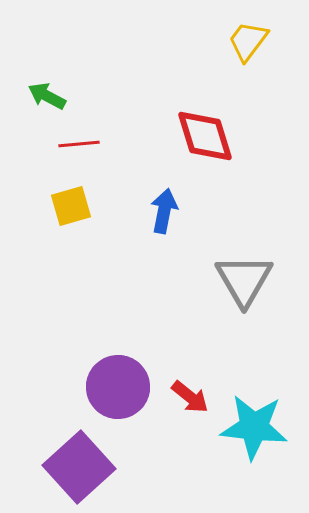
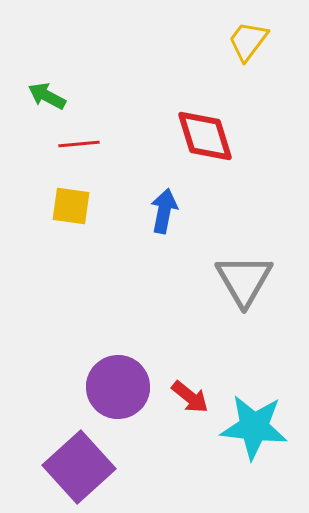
yellow square: rotated 24 degrees clockwise
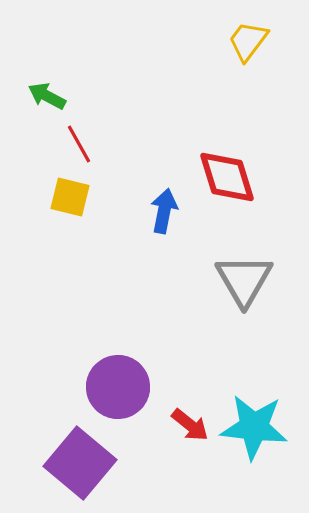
red diamond: moved 22 px right, 41 px down
red line: rotated 66 degrees clockwise
yellow square: moved 1 px left, 9 px up; rotated 6 degrees clockwise
red arrow: moved 28 px down
purple square: moved 1 px right, 4 px up; rotated 8 degrees counterclockwise
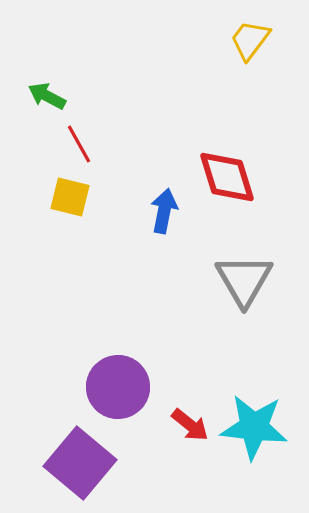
yellow trapezoid: moved 2 px right, 1 px up
